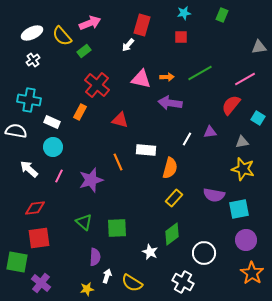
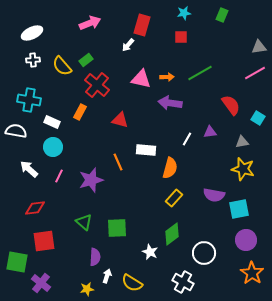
yellow semicircle at (62, 36): moved 30 px down
green rectangle at (84, 51): moved 2 px right, 9 px down
white cross at (33, 60): rotated 32 degrees clockwise
pink line at (245, 79): moved 10 px right, 6 px up
red semicircle at (231, 105): rotated 105 degrees clockwise
red square at (39, 238): moved 5 px right, 3 px down
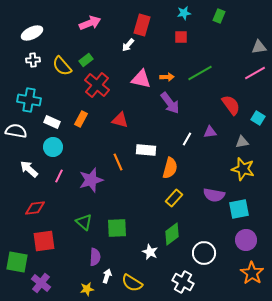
green rectangle at (222, 15): moved 3 px left, 1 px down
purple arrow at (170, 103): rotated 135 degrees counterclockwise
orange rectangle at (80, 112): moved 1 px right, 7 px down
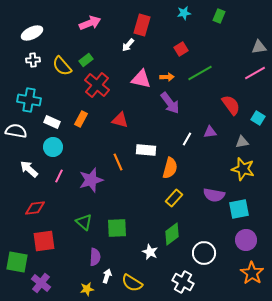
red square at (181, 37): moved 12 px down; rotated 32 degrees counterclockwise
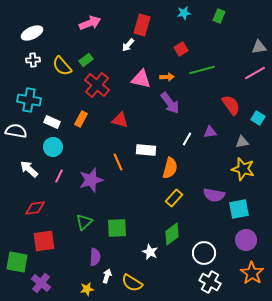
green line at (200, 73): moved 2 px right, 3 px up; rotated 15 degrees clockwise
green triangle at (84, 222): rotated 36 degrees clockwise
white cross at (183, 282): moved 27 px right
